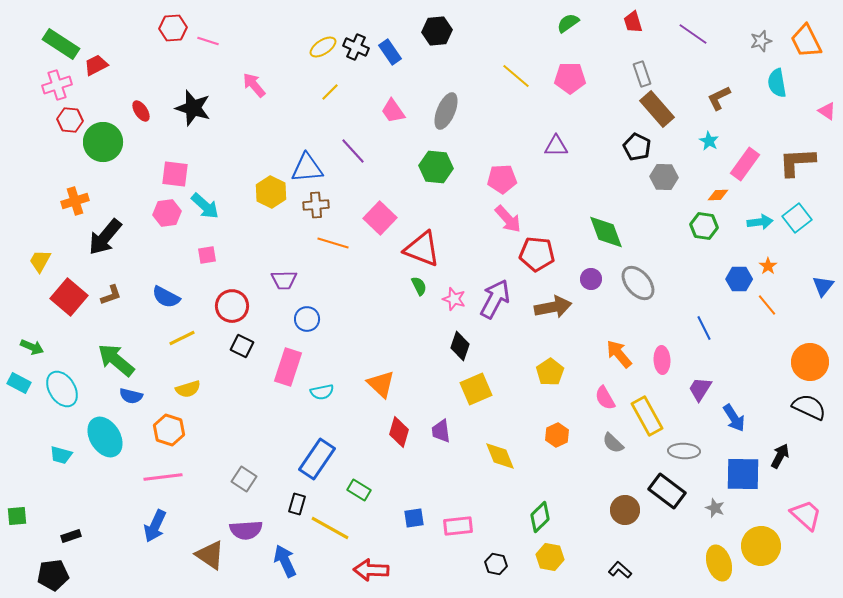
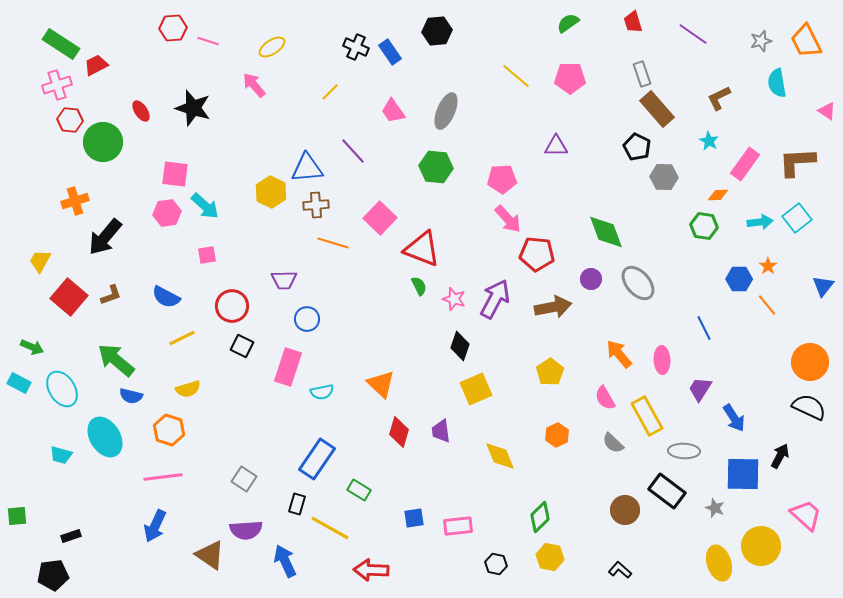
yellow ellipse at (323, 47): moved 51 px left
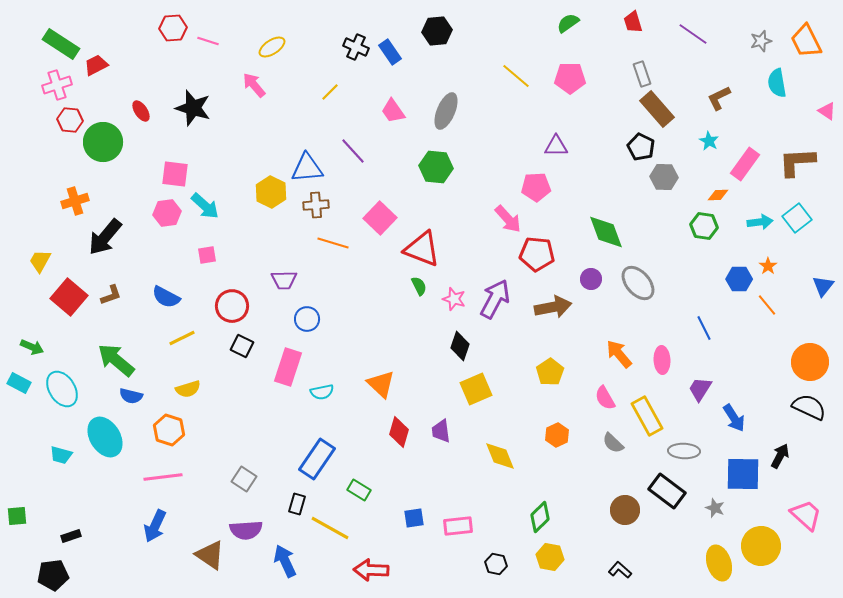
black pentagon at (637, 147): moved 4 px right
pink pentagon at (502, 179): moved 34 px right, 8 px down
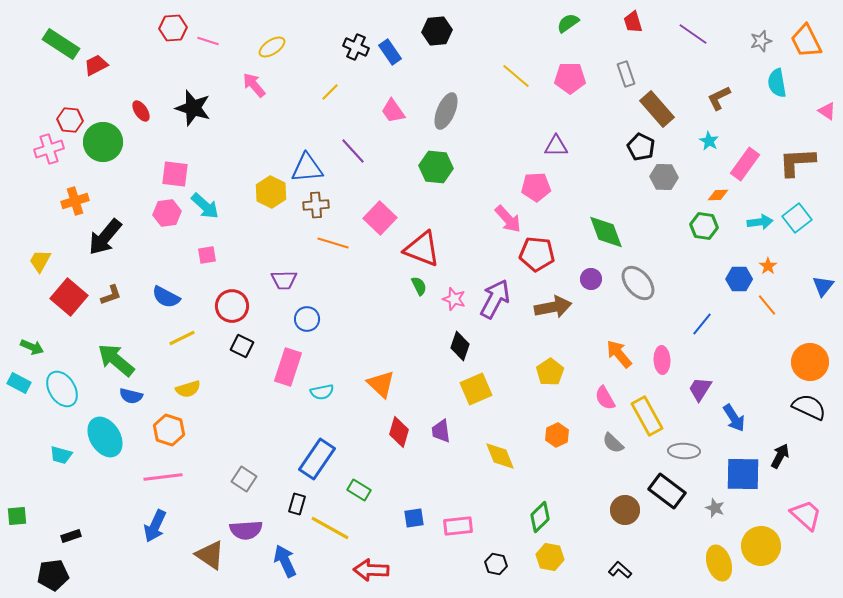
gray rectangle at (642, 74): moved 16 px left
pink cross at (57, 85): moved 8 px left, 64 px down
blue line at (704, 328): moved 2 px left, 4 px up; rotated 65 degrees clockwise
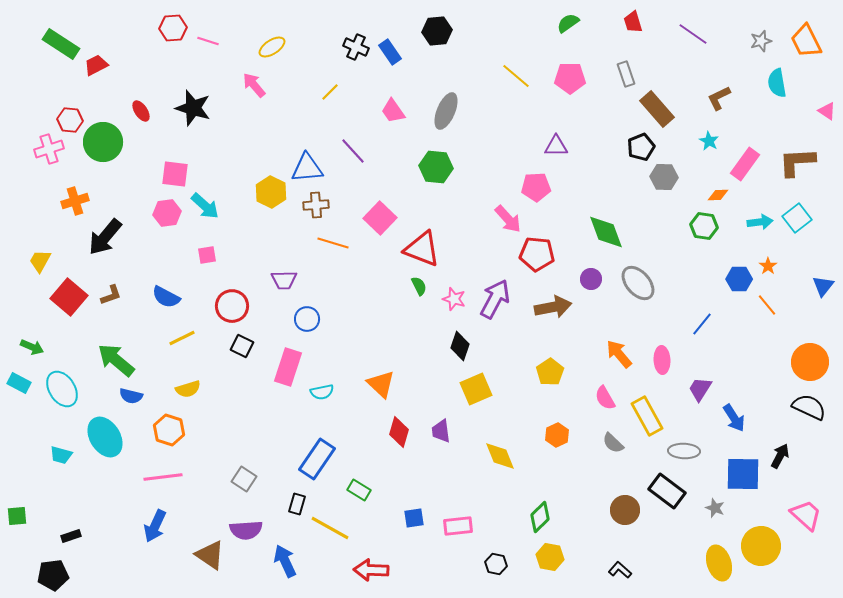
black pentagon at (641, 147): rotated 24 degrees clockwise
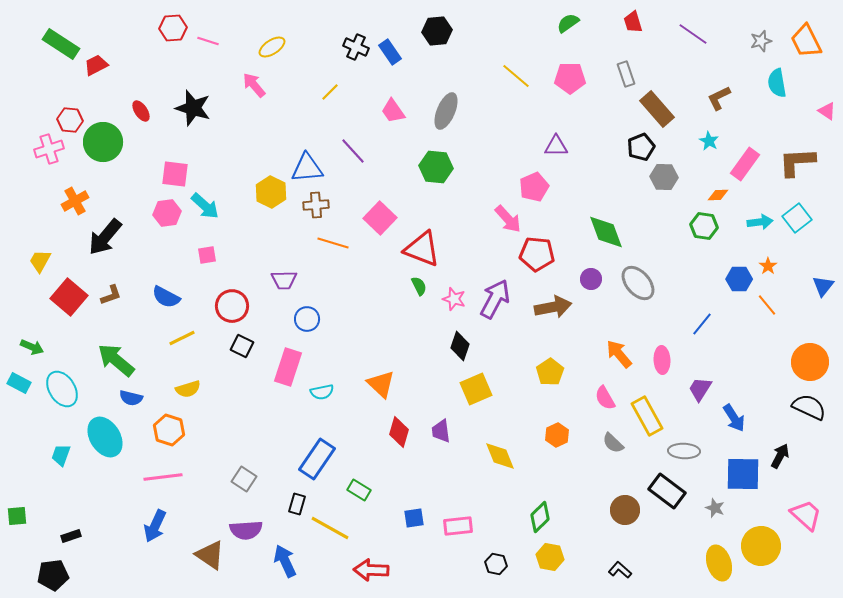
pink pentagon at (536, 187): moved 2 px left; rotated 20 degrees counterclockwise
orange cross at (75, 201): rotated 12 degrees counterclockwise
blue semicircle at (131, 396): moved 2 px down
cyan trapezoid at (61, 455): rotated 95 degrees clockwise
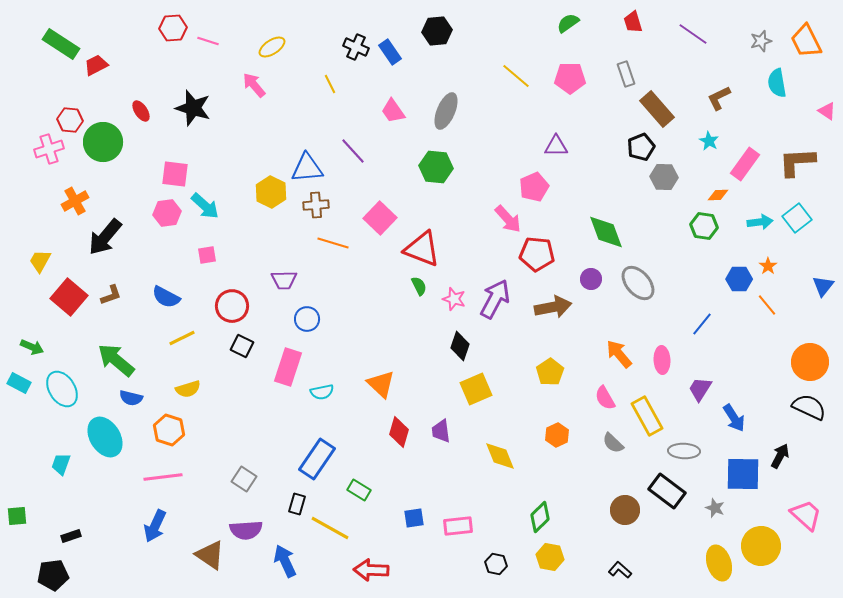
yellow line at (330, 92): moved 8 px up; rotated 72 degrees counterclockwise
cyan trapezoid at (61, 455): moved 9 px down
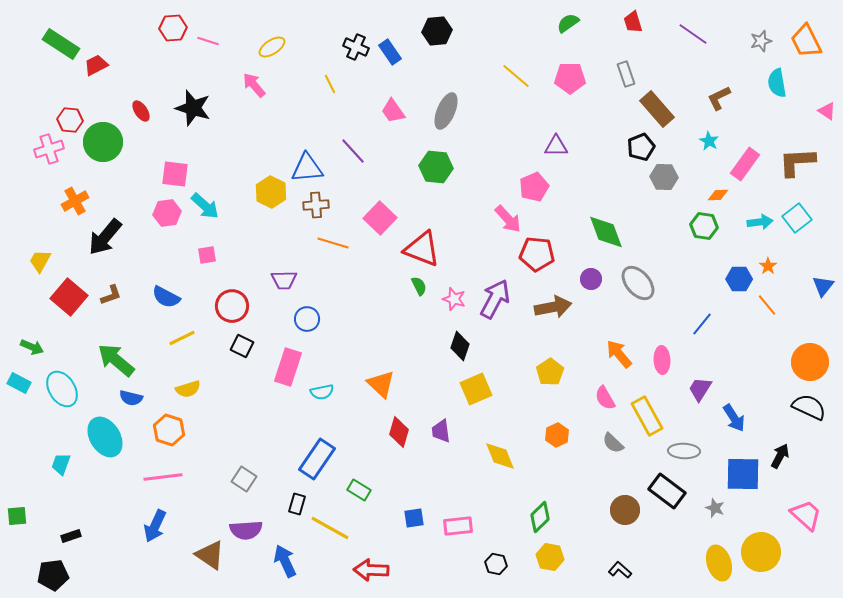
yellow circle at (761, 546): moved 6 px down
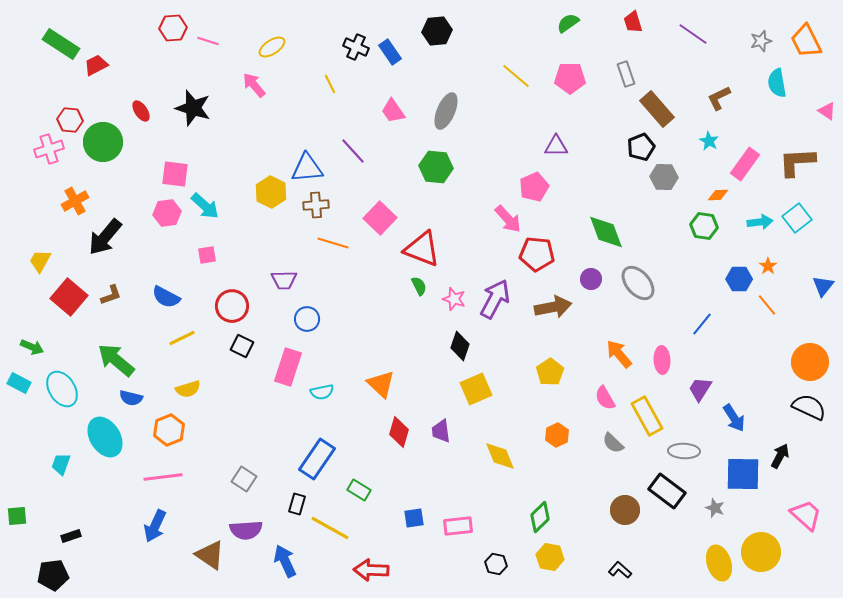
orange hexagon at (169, 430): rotated 20 degrees clockwise
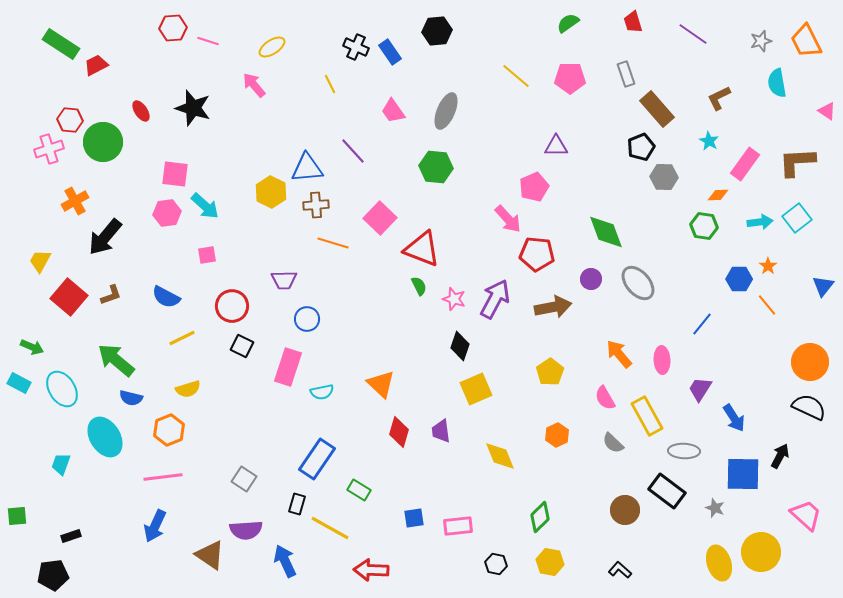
yellow hexagon at (550, 557): moved 5 px down
